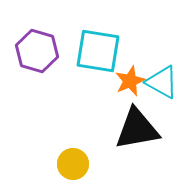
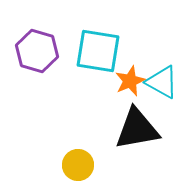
yellow circle: moved 5 px right, 1 px down
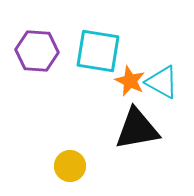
purple hexagon: rotated 12 degrees counterclockwise
orange star: rotated 24 degrees counterclockwise
yellow circle: moved 8 px left, 1 px down
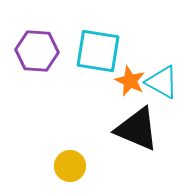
black triangle: rotated 33 degrees clockwise
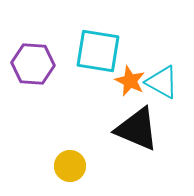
purple hexagon: moved 4 px left, 13 px down
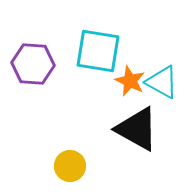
black triangle: rotated 6 degrees clockwise
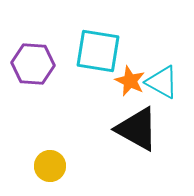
yellow circle: moved 20 px left
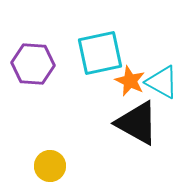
cyan square: moved 2 px right, 2 px down; rotated 21 degrees counterclockwise
black triangle: moved 6 px up
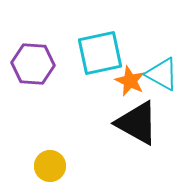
cyan triangle: moved 8 px up
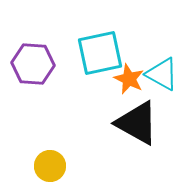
orange star: moved 1 px left, 2 px up
